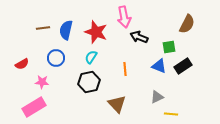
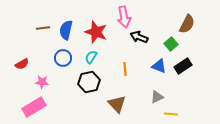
green square: moved 2 px right, 3 px up; rotated 32 degrees counterclockwise
blue circle: moved 7 px right
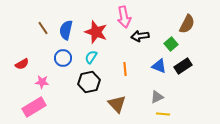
brown line: rotated 64 degrees clockwise
black arrow: moved 1 px right, 1 px up; rotated 30 degrees counterclockwise
yellow line: moved 8 px left
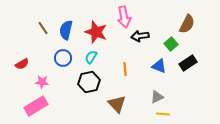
black rectangle: moved 5 px right, 3 px up
pink rectangle: moved 2 px right, 1 px up
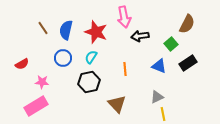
yellow line: rotated 72 degrees clockwise
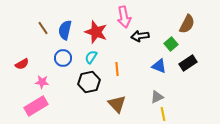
blue semicircle: moved 1 px left
orange line: moved 8 px left
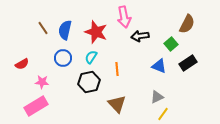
yellow line: rotated 48 degrees clockwise
